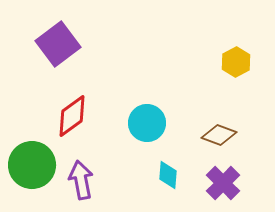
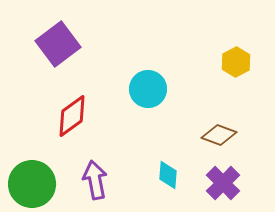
cyan circle: moved 1 px right, 34 px up
green circle: moved 19 px down
purple arrow: moved 14 px right
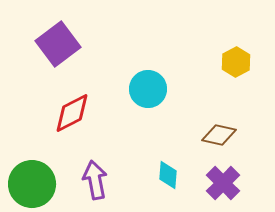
red diamond: moved 3 px up; rotated 9 degrees clockwise
brown diamond: rotated 8 degrees counterclockwise
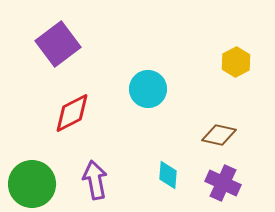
purple cross: rotated 20 degrees counterclockwise
